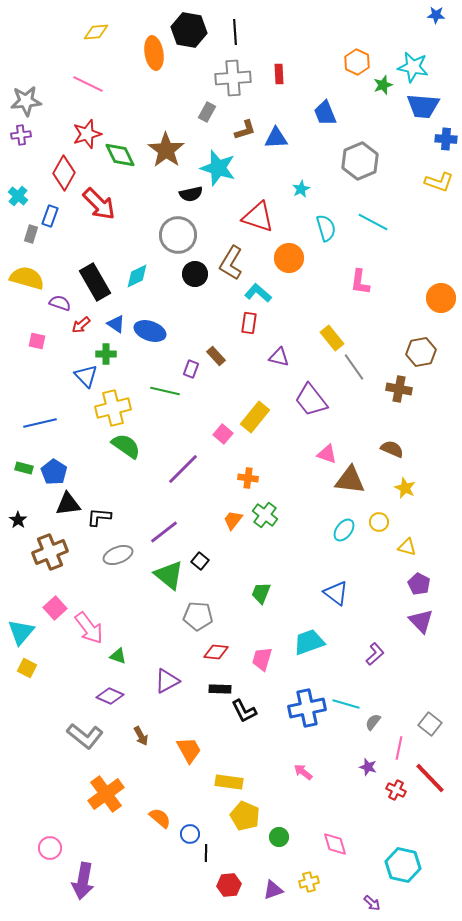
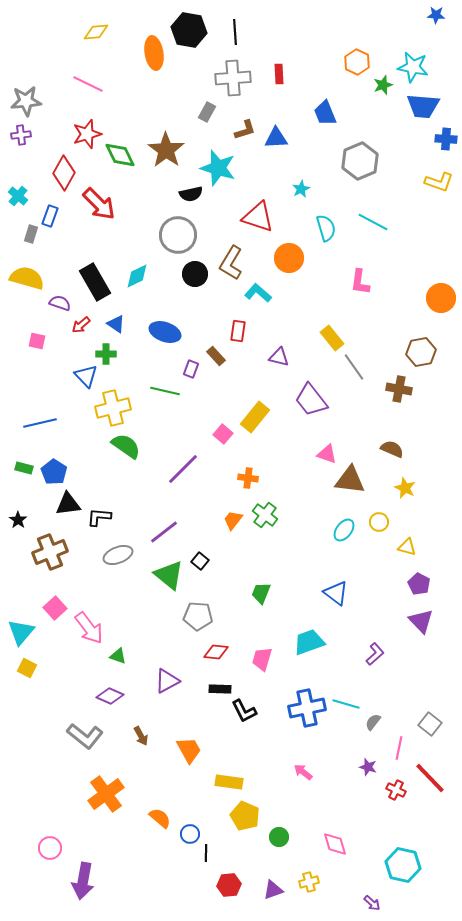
red rectangle at (249, 323): moved 11 px left, 8 px down
blue ellipse at (150, 331): moved 15 px right, 1 px down
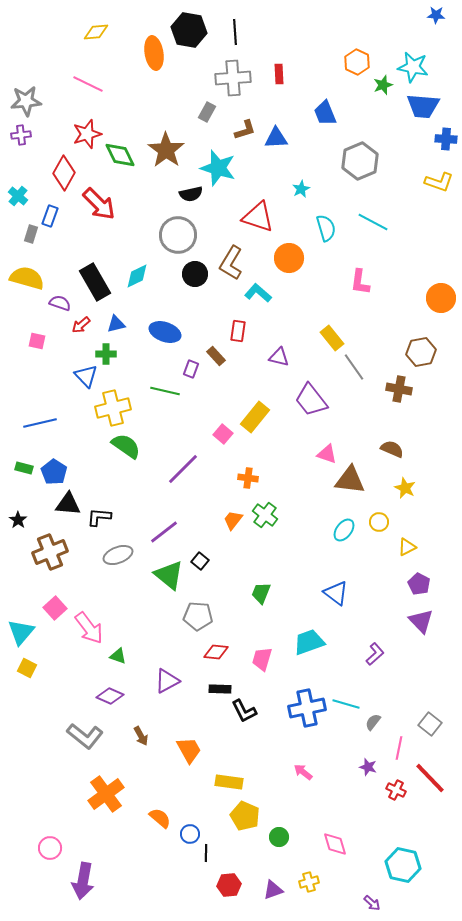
blue triangle at (116, 324): rotated 48 degrees counterclockwise
black triangle at (68, 504): rotated 12 degrees clockwise
yellow triangle at (407, 547): rotated 42 degrees counterclockwise
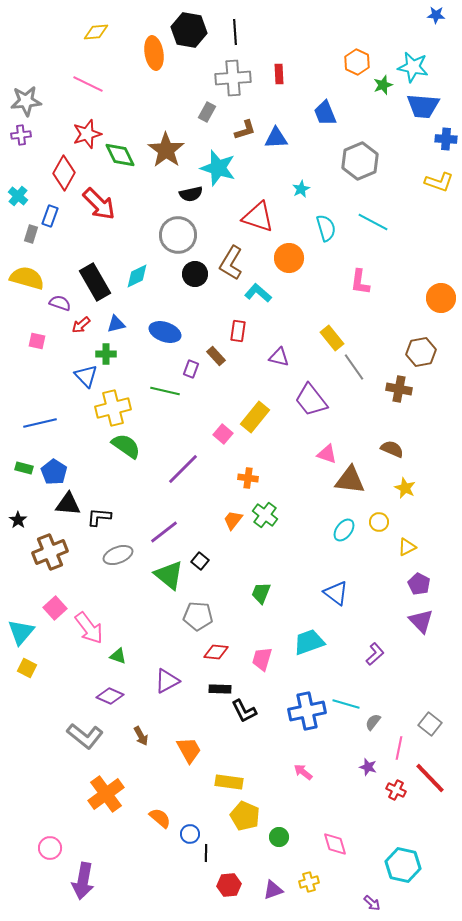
blue cross at (307, 708): moved 3 px down
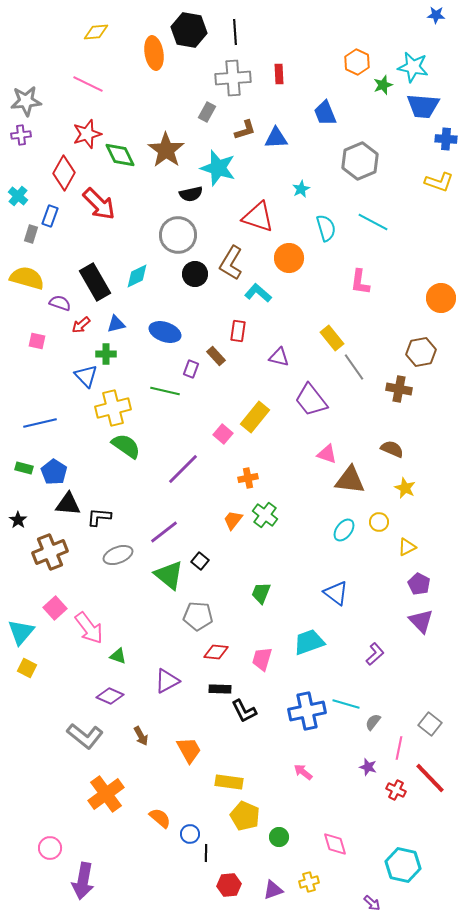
orange cross at (248, 478): rotated 18 degrees counterclockwise
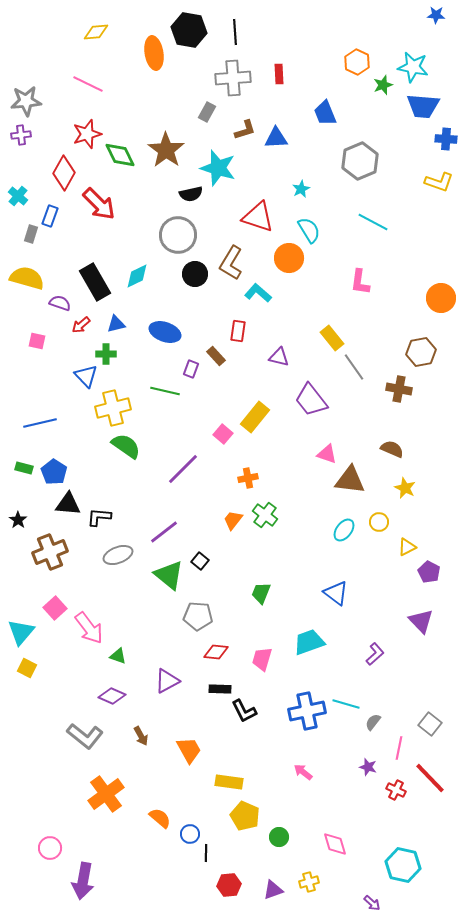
cyan semicircle at (326, 228): moved 17 px left, 2 px down; rotated 16 degrees counterclockwise
purple pentagon at (419, 584): moved 10 px right, 12 px up
purple diamond at (110, 696): moved 2 px right
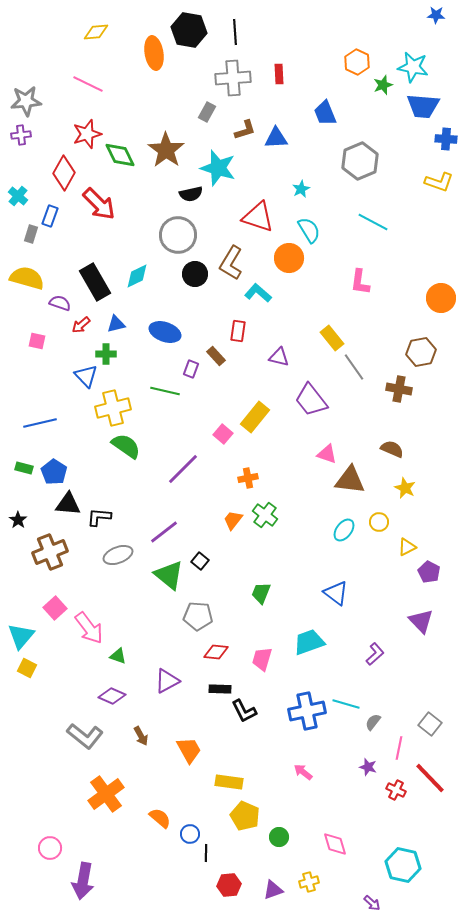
cyan triangle at (21, 632): moved 4 px down
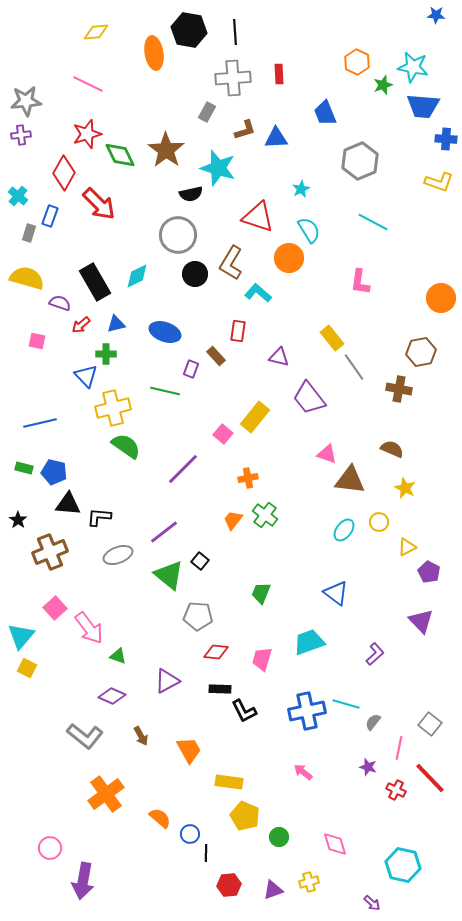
gray rectangle at (31, 234): moved 2 px left, 1 px up
purple trapezoid at (311, 400): moved 2 px left, 2 px up
blue pentagon at (54, 472): rotated 20 degrees counterclockwise
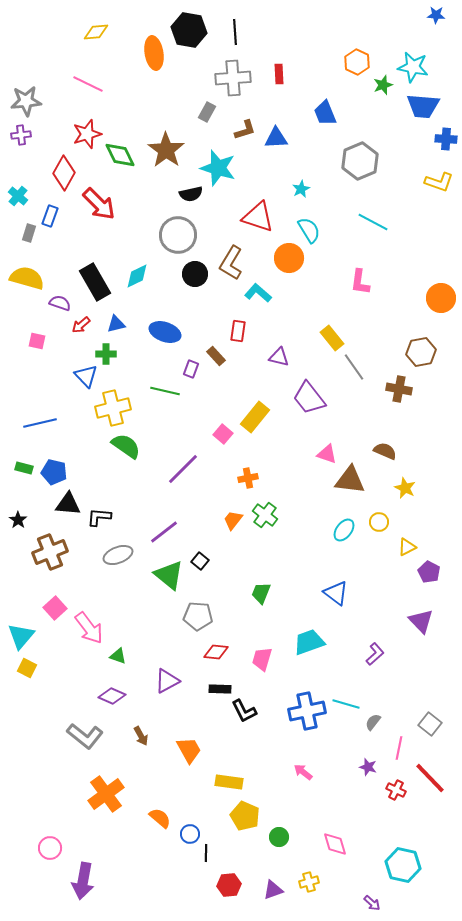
brown semicircle at (392, 449): moved 7 px left, 2 px down
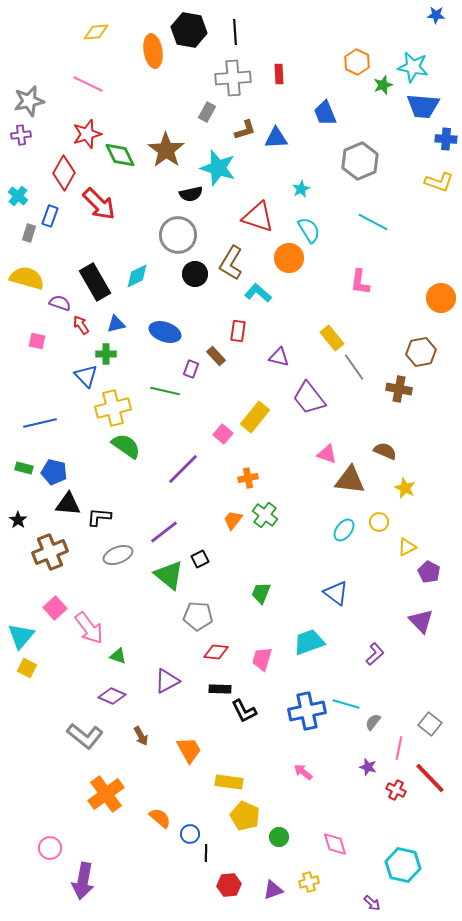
orange ellipse at (154, 53): moved 1 px left, 2 px up
gray star at (26, 101): moved 3 px right; rotated 8 degrees counterclockwise
red arrow at (81, 325): rotated 96 degrees clockwise
black square at (200, 561): moved 2 px up; rotated 24 degrees clockwise
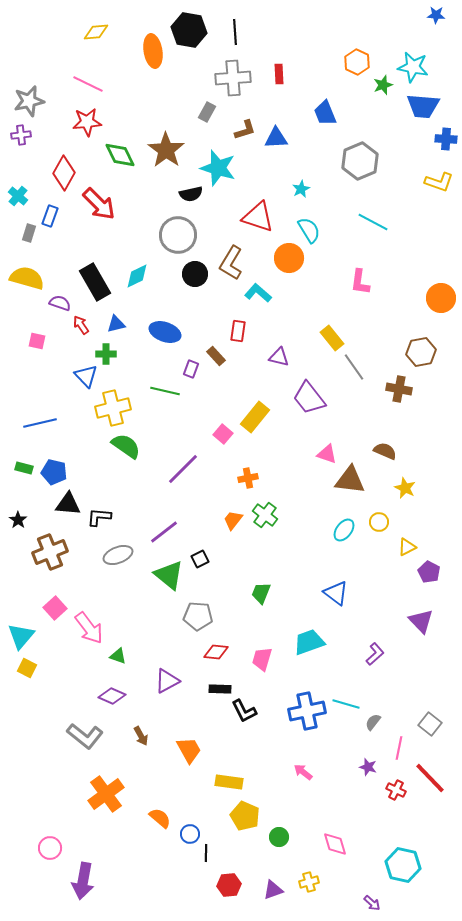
red star at (87, 134): moved 12 px up; rotated 12 degrees clockwise
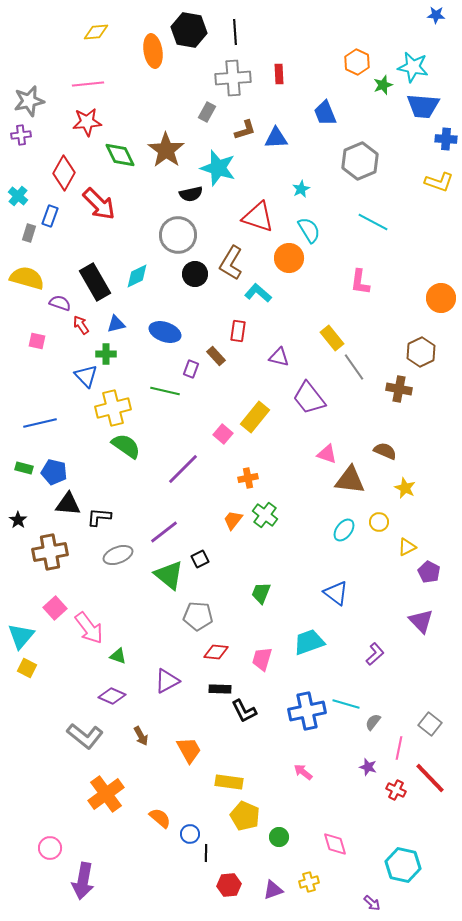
pink line at (88, 84): rotated 32 degrees counterclockwise
brown hexagon at (421, 352): rotated 16 degrees counterclockwise
brown cross at (50, 552): rotated 12 degrees clockwise
